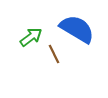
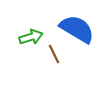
green arrow: rotated 20 degrees clockwise
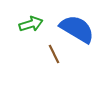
green arrow: moved 13 px up
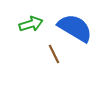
blue semicircle: moved 2 px left, 1 px up
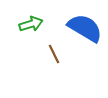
blue semicircle: moved 10 px right
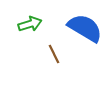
green arrow: moved 1 px left
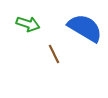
green arrow: moved 2 px left; rotated 35 degrees clockwise
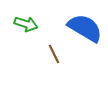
green arrow: moved 2 px left
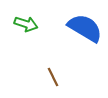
brown line: moved 1 px left, 23 px down
